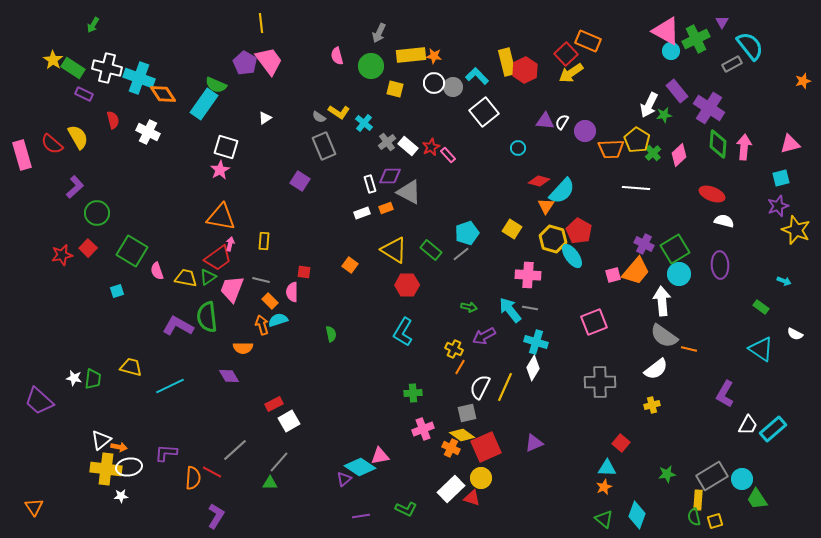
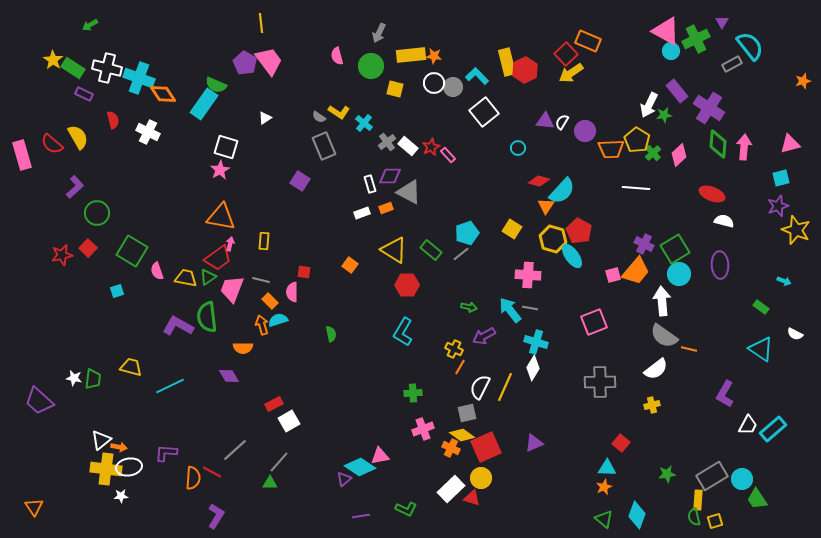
green arrow at (93, 25): moved 3 px left; rotated 28 degrees clockwise
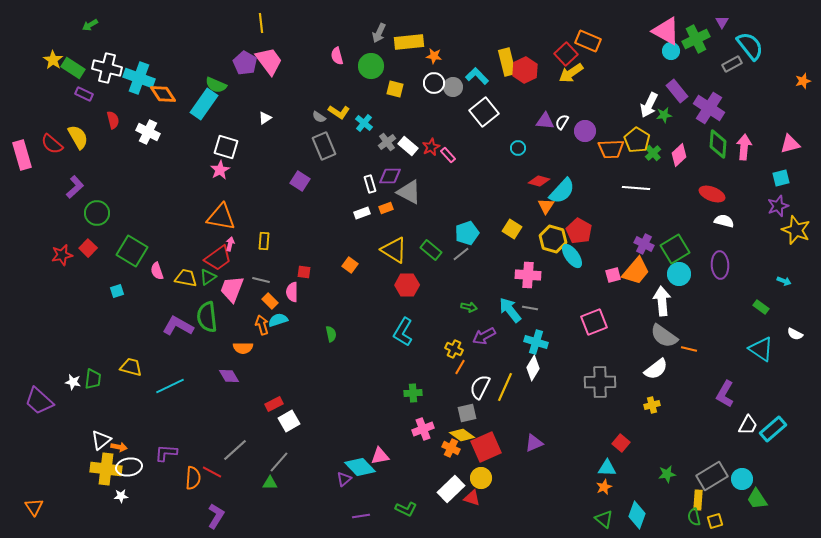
yellow rectangle at (411, 55): moved 2 px left, 13 px up
white star at (74, 378): moved 1 px left, 4 px down
cyan diamond at (360, 467): rotated 12 degrees clockwise
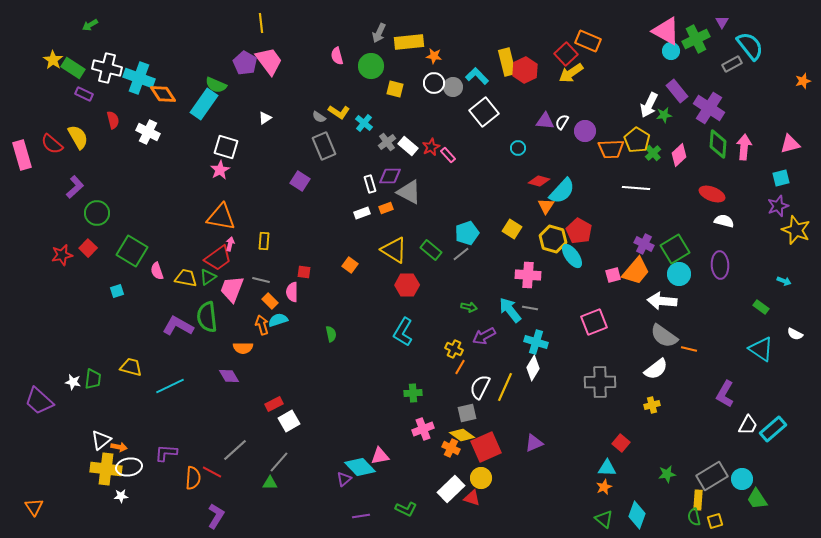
white arrow at (662, 301): rotated 80 degrees counterclockwise
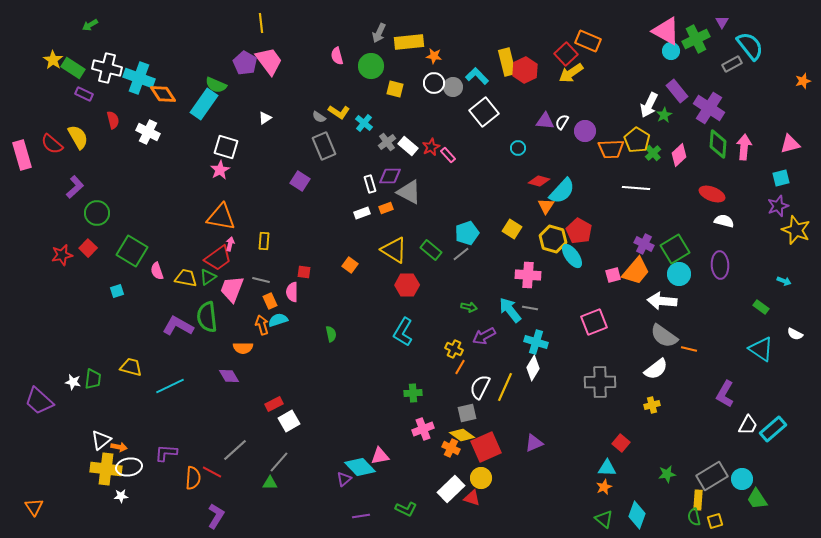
green star at (664, 115): rotated 21 degrees counterclockwise
orange rectangle at (270, 301): rotated 21 degrees clockwise
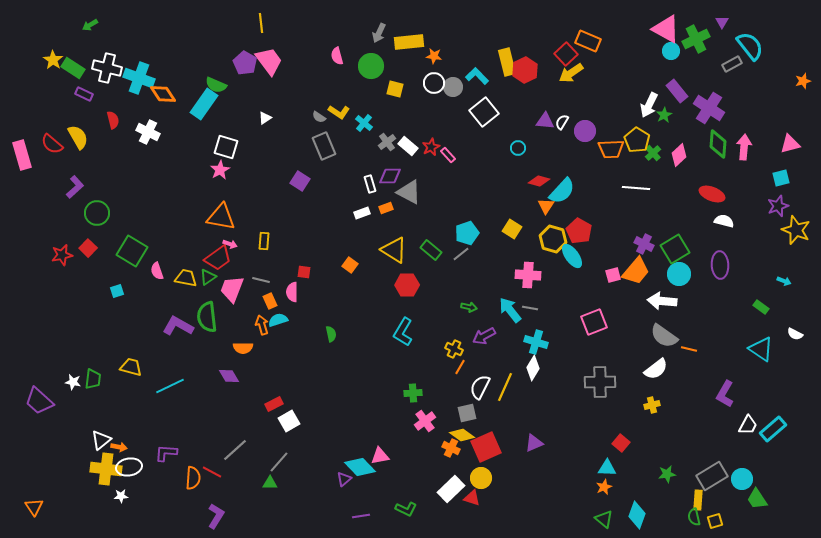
pink triangle at (666, 31): moved 2 px up
pink arrow at (230, 244): rotated 96 degrees clockwise
pink cross at (423, 429): moved 2 px right, 8 px up; rotated 15 degrees counterclockwise
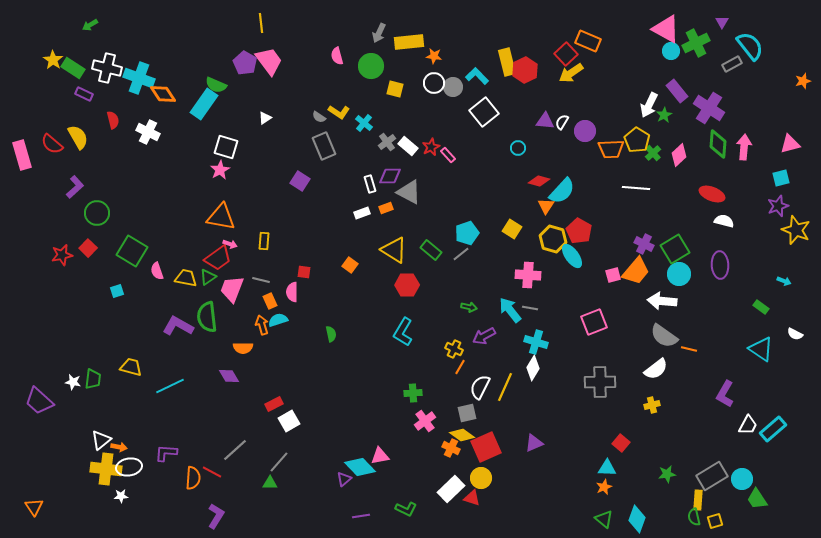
green cross at (696, 39): moved 4 px down
cyan diamond at (637, 515): moved 4 px down
